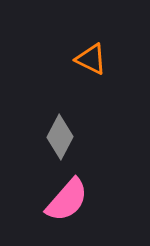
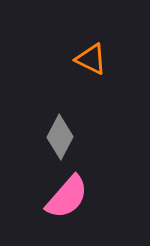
pink semicircle: moved 3 px up
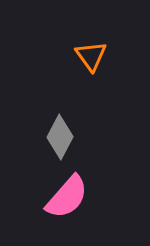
orange triangle: moved 3 px up; rotated 28 degrees clockwise
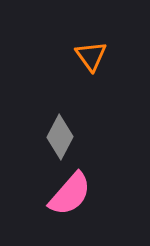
pink semicircle: moved 3 px right, 3 px up
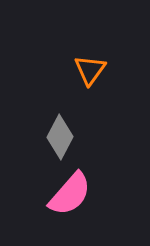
orange triangle: moved 1 px left, 14 px down; rotated 12 degrees clockwise
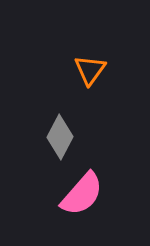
pink semicircle: moved 12 px right
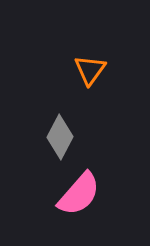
pink semicircle: moved 3 px left
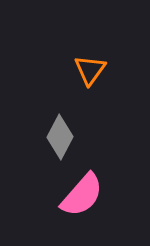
pink semicircle: moved 3 px right, 1 px down
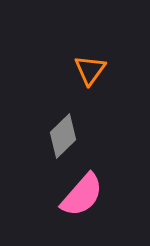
gray diamond: moved 3 px right, 1 px up; rotated 18 degrees clockwise
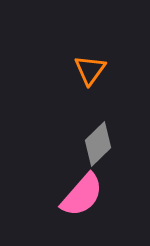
gray diamond: moved 35 px right, 8 px down
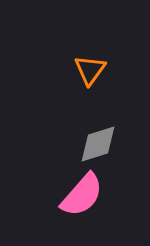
gray diamond: rotated 27 degrees clockwise
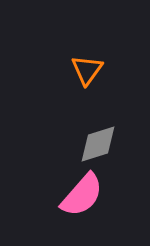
orange triangle: moved 3 px left
